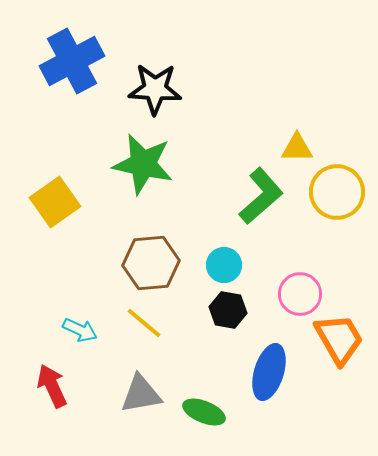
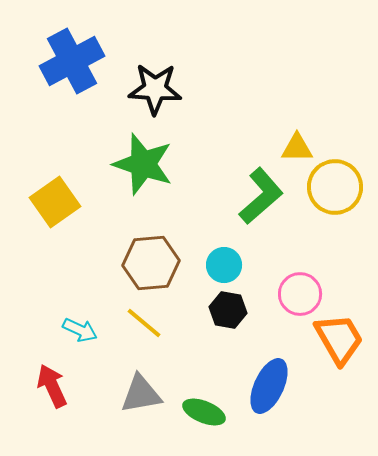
green star: rotated 6 degrees clockwise
yellow circle: moved 2 px left, 5 px up
blue ellipse: moved 14 px down; rotated 8 degrees clockwise
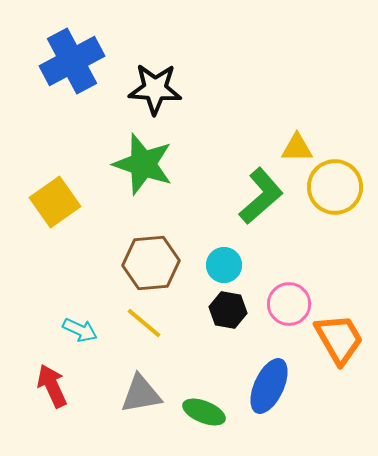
pink circle: moved 11 px left, 10 px down
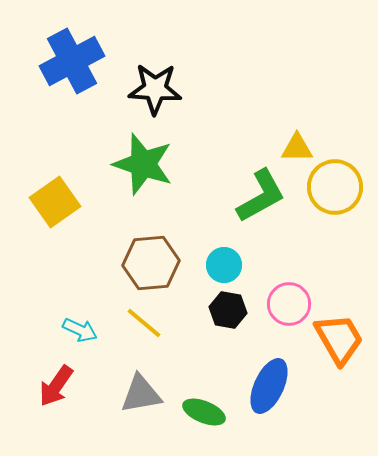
green L-shape: rotated 12 degrees clockwise
red arrow: moved 4 px right; rotated 120 degrees counterclockwise
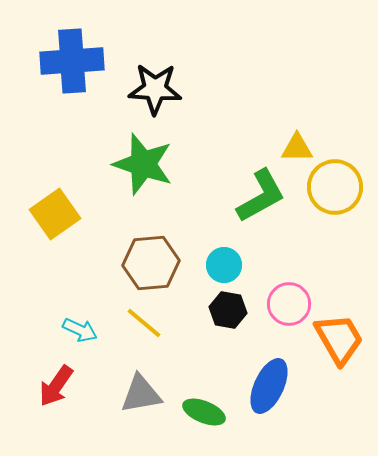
blue cross: rotated 24 degrees clockwise
yellow square: moved 12 px down
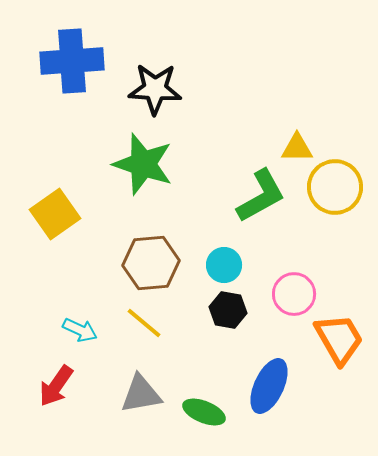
pink circle: moved 5 px right, 10 px up
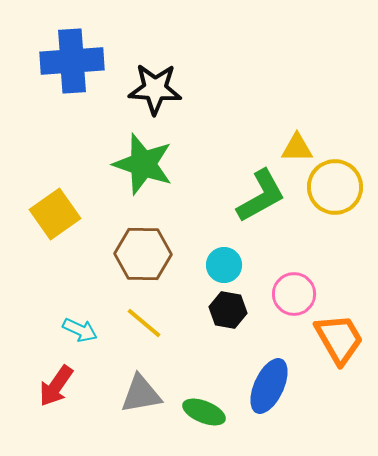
brown hexagon: moved 8 px left, 9 px up; rotated 6 degrees clockwise
